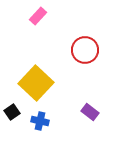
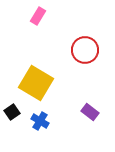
pink rectangle: rotated 12 degrees counterclockwise
yellow square: rotated 12 degrees counterclockwise
blue cross: rotated 18 degrees clockwise
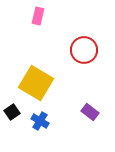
pink rectangle: rotated 18 degrees counterclockwise
red circle: moved 1 px left
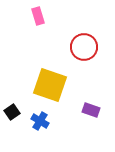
pink rectangle: rotated 30 degrees counterclockwise
red circle: moved 3 px up
yellow square: moved 14 px right, 2 px down; rotated 12 degrees counterclockwise
purple rectangle: moved 1 px right, 2 px up; rotated 18 degrees counterclockwise
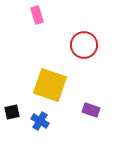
pink rectangle: moved 1 px left, 1 px up
red circle: moved 2 px up
black square: rotated 21 degrees clockwise
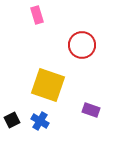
red circle: moved 2 px left
yellow square: moved 2 px left
black square: moved 8 px down; rotated 14 degrees counterclockwise
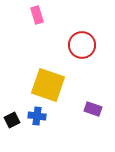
purple rectangle: moved 2 px right, 1 px up
blue cross: moved 3 px left, 5 px up; rotated 24 degrees counterclockwise
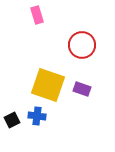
purple rectangle: moved 11 px left, 20 px up
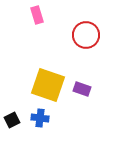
red circle: moved 4 px right, 10 px up
blue cross: moved 3 px right, 2 px down
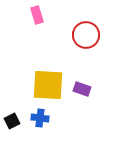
yellow square: rotated 16 degrees counterclockwise
black square: moved 1 px down
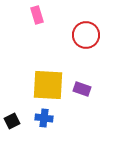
blue cross: moved 4 px right
